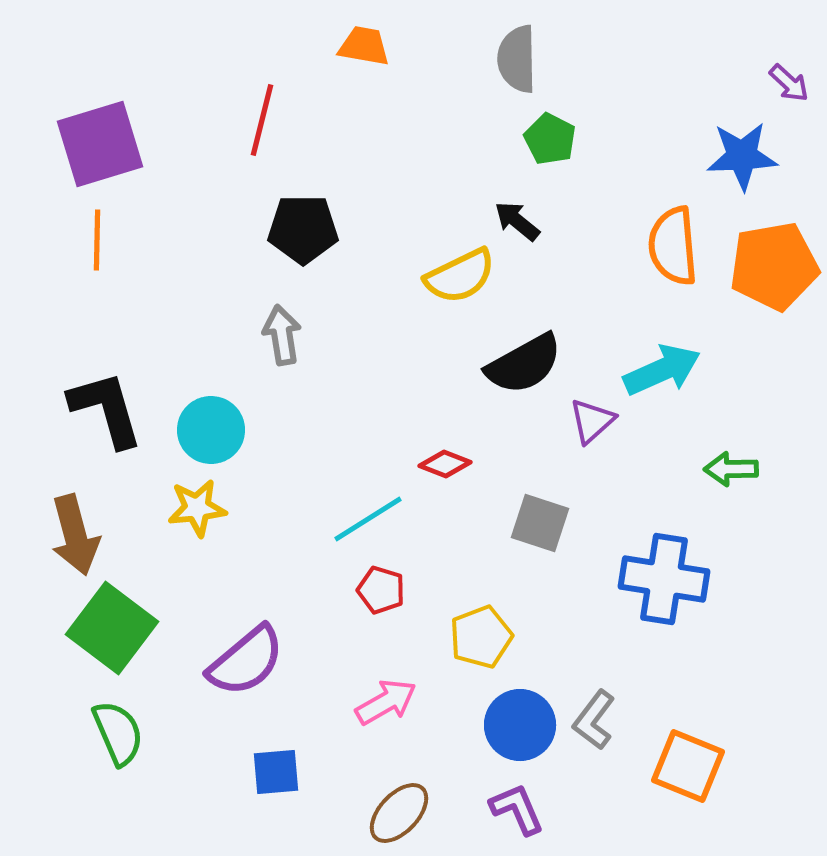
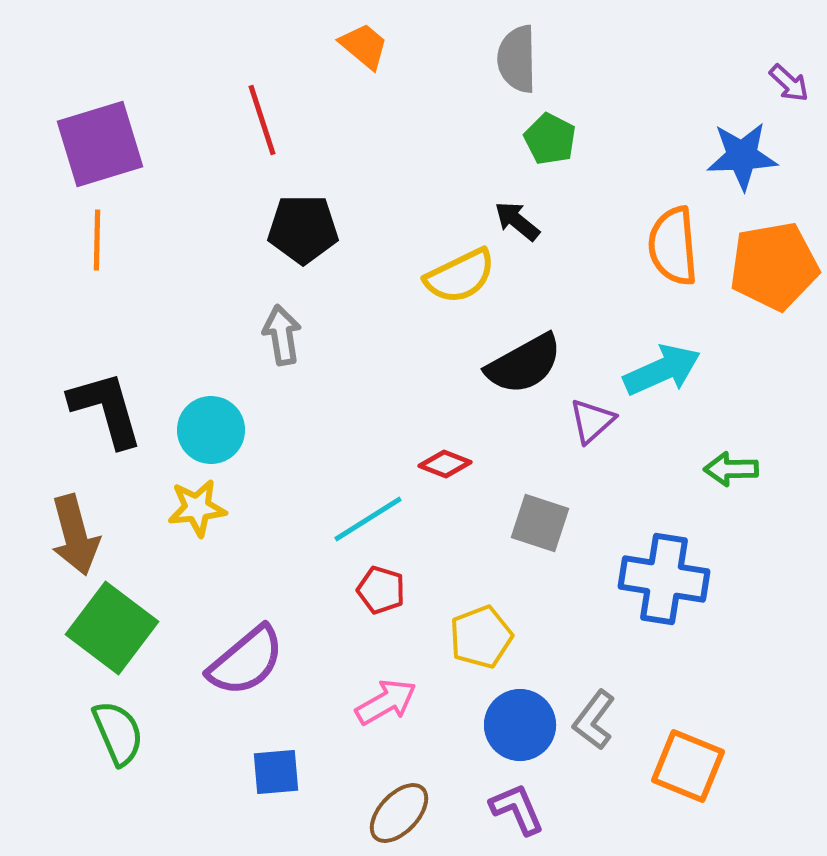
orange trapezoid: rotated 30 degrees clockwise
red line: rotated 32 degrees counterclockwise
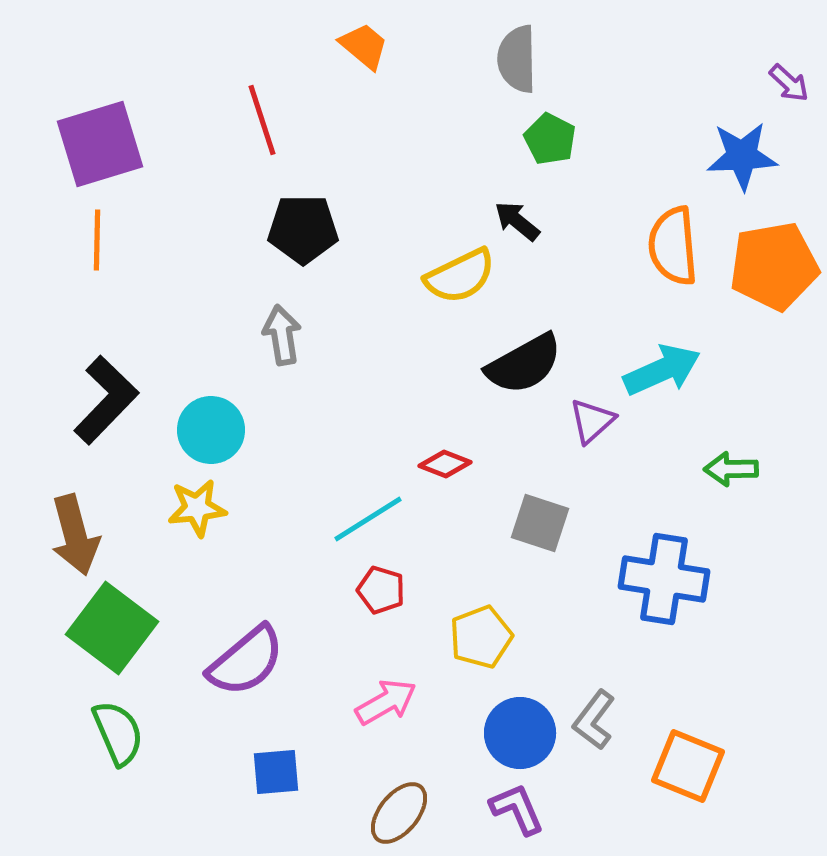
black L-shape: moved 9 px up; rotated 60 degrees clockwise
blue circle: moved 8 px down
brown ellipse: rotated 4 degrees counterclockwise
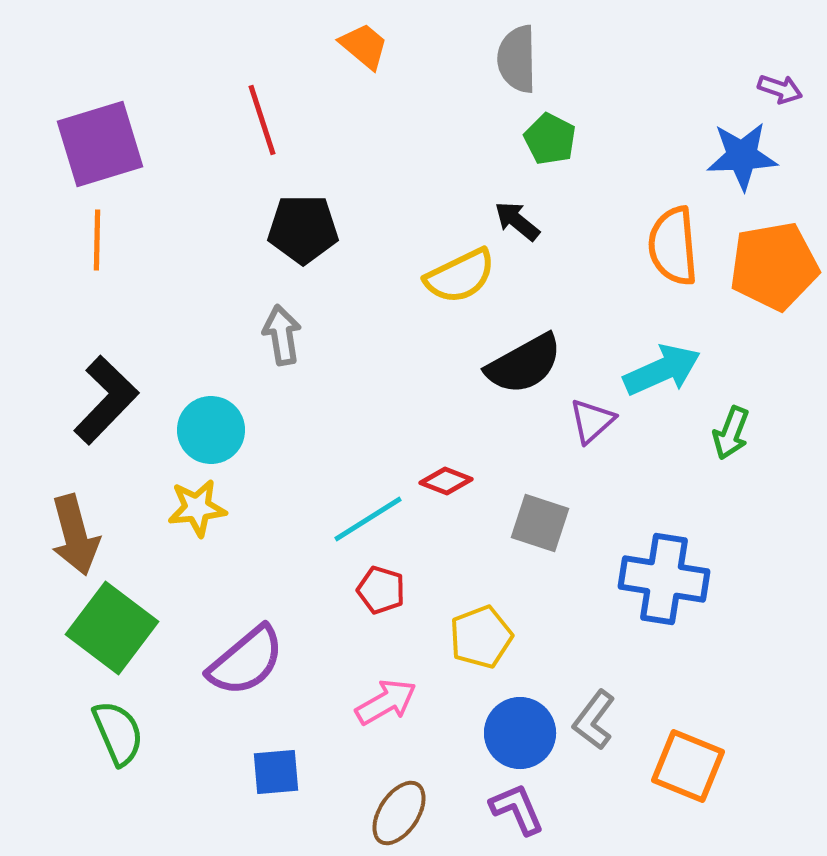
purple arrow: moved 9 px left, 6 px down; rotated 24 degrees counterclockwise
red diamond: moved 1 px right, 17 px down
green arrow: moved 36 px up; rotated 68 degrees counterclockwise
brown ellipse: rotated 6 degrees counterclockwise
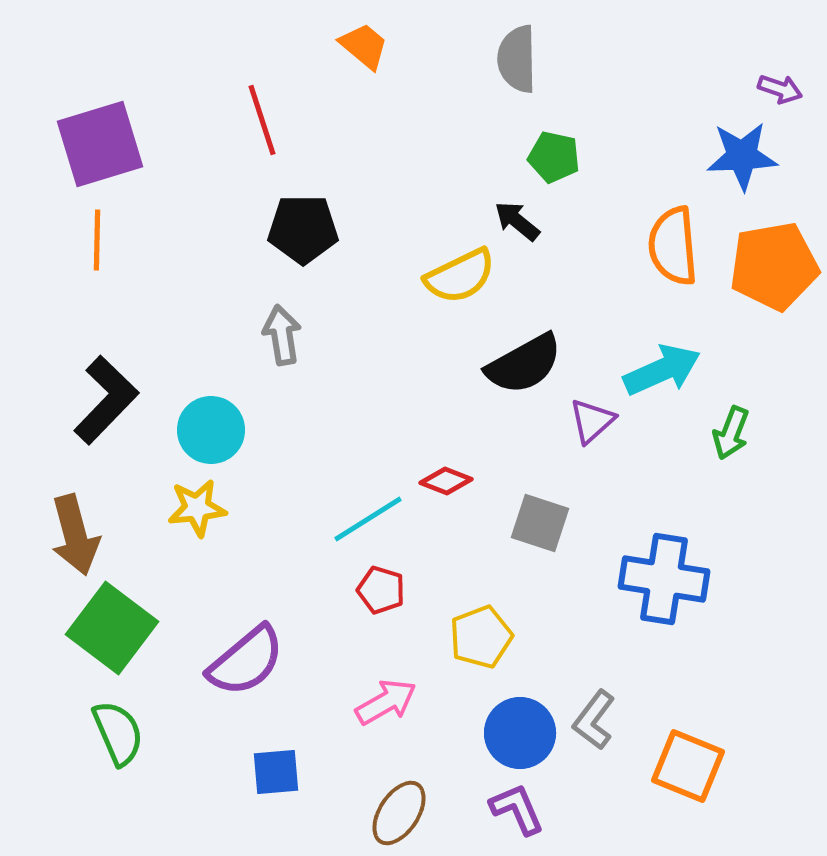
green pentagon: moved 4 px right, 18 px down; rotated 15 degrees counterclockwise
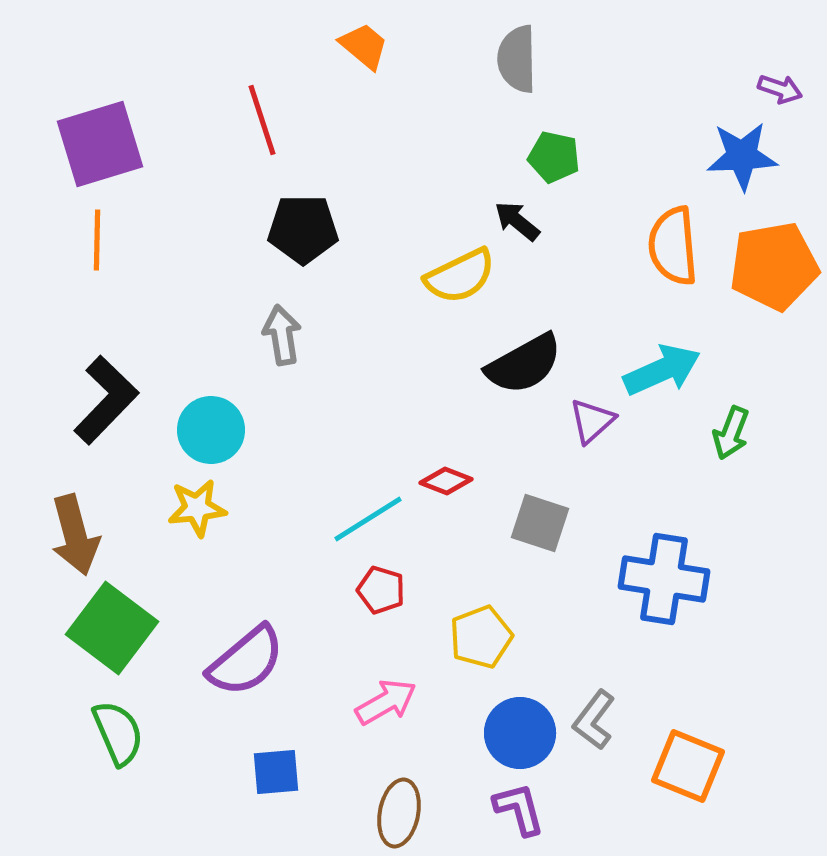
purple L-shape: moved 2 px right; rotated 8 degrees clockwise
brown ellipse: rotated 22 degrees counterclockwise
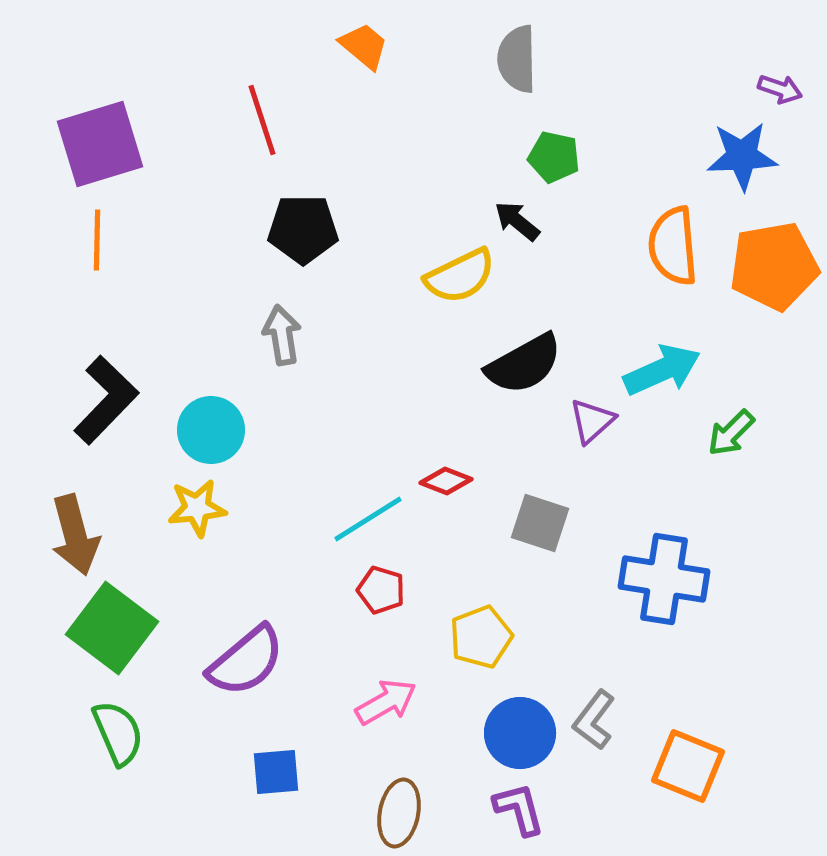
green arrow: rotated 24 degrees clockwise
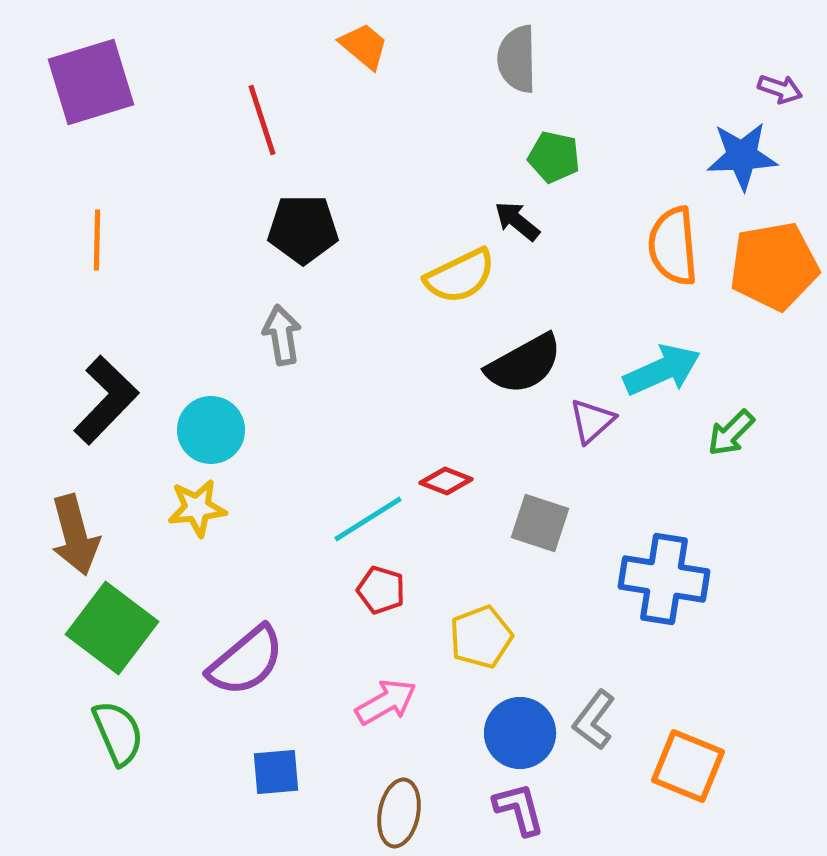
purple square: moved 9 px left, 62 px up
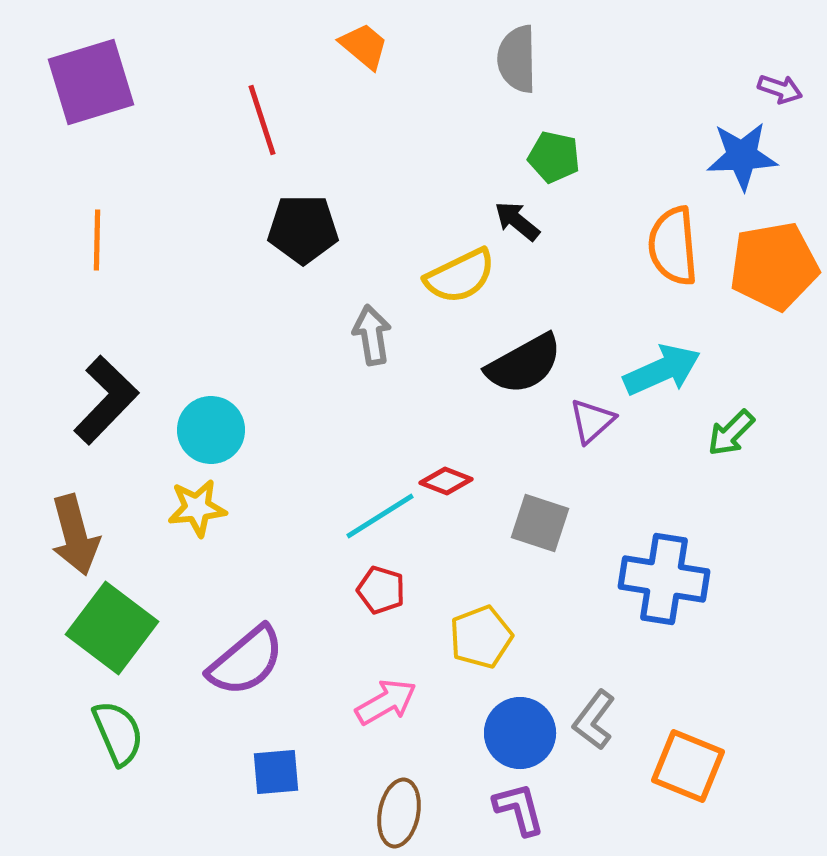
gray arrow: moved 90 px right
cyan line: moved 12 px right, 3 px up
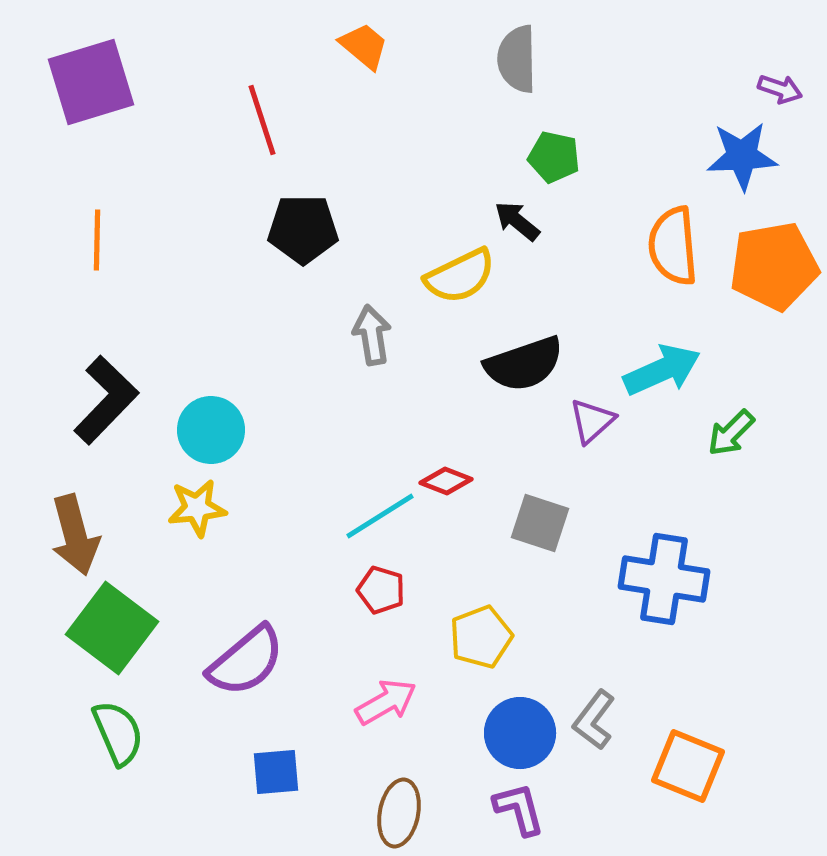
black semicircle: rotated 10 degrees clockwise
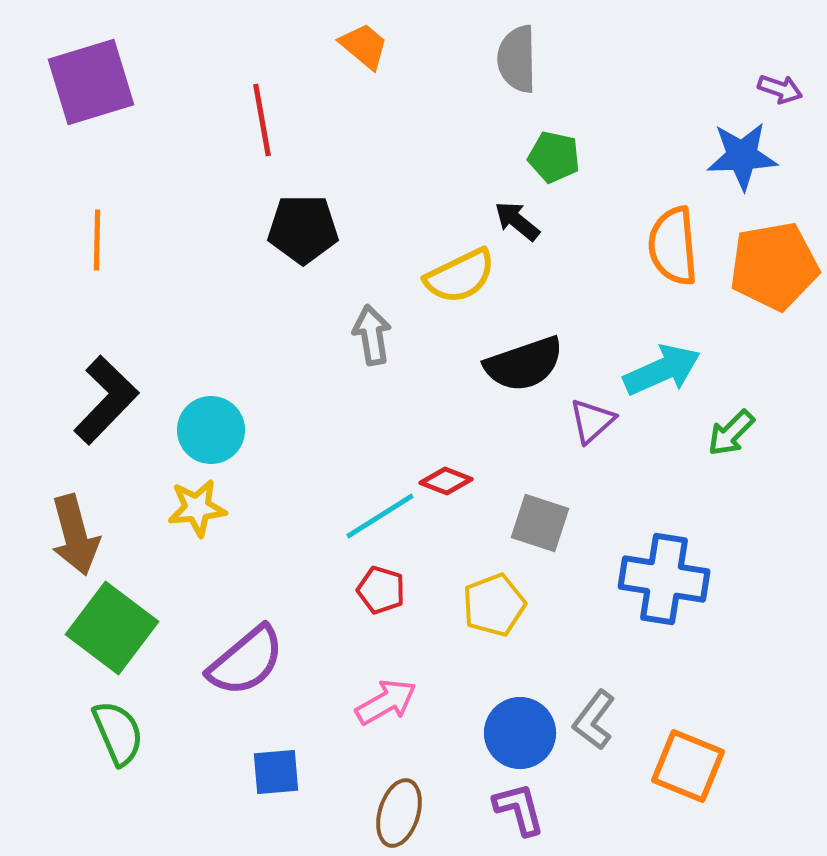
red line: rotated 8 degrees clockwise
yellow pentagon: moved 13 px right, 32 px up
brown ellipse: rotated 6 degrees clockwise
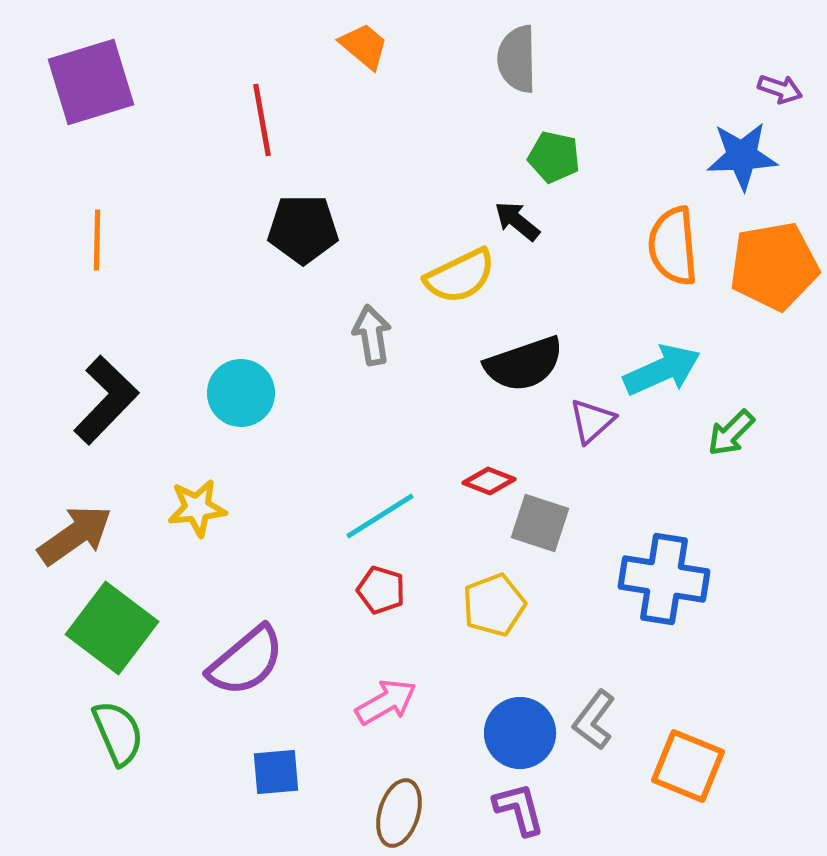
cyan circle: moved 30 px right, 37 px up
red diamond: moved 43 px right
brown arrow: rotated 110 degrees counterclockwise
